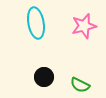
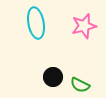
black circle: moved 9 px right
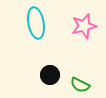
black circle: moved 3 px left, 2 px up
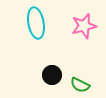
black circle: moved 2 px right
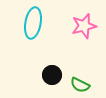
cyan ellipse: moved 3 px left; rotated 20 degrees clockwise
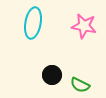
pink star: rotated 25 degrees clockwise
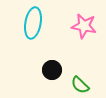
black circle: moved 5 px up
green semicircle: rotated 18 degrees clockwise
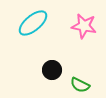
cyan ellipse: rotated 40 degrees clockwise
green semicircle: rotated 18 degrees counterclockwise
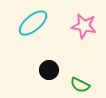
black circle: moved 3 px left
